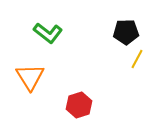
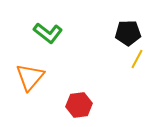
black pentagon: moved 2 px right, 1 px down
orange triangle: rotated 12 degrees clockwise
red hexagon: rotated 10 degrees clockwise
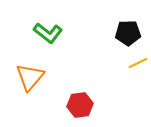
yellow line: moved 1 px right, 4 px down; rotated 36 degrees clockwise
red hexagon: moved 1 px right
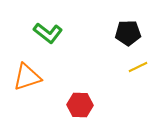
yellow line: moved 4 px down
orange triangle: moved 3 px left; rotated 32 degrees clockwise
red hexagon: rotated 10 degrees clockwise
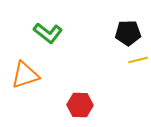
yellow line: moved 7 px up; rotated 12 degrees clockwise
orange triangle: moved 2 px left, 2 px up
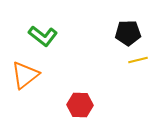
green L-shape: moved 5 px left, 3 px down
orange triangle: rotated 20 degrees counterclockwise
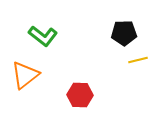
black pentagon: moved 4 px left
red hexagon: moved 10 px up
